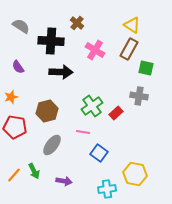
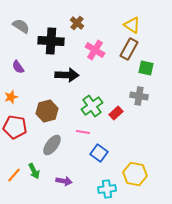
black arrow: moved 6 px right, 3 px down
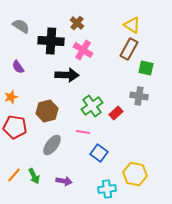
pink cross: moved 12 px left
green arrow: moved 5 px down
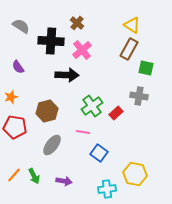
pink cross: moved 1 px left; rotated 18 degrees clockwise
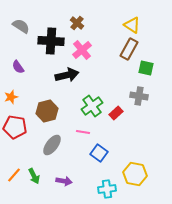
black arrow: rotated 15 degrees counterclockwise
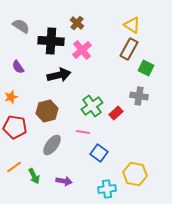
green square: rotated 14 degrees clockwise
black arrow: moved 8 px left
orange line: moved 8 px up; rotated 14 degrees clockwise
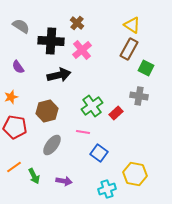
cyan cross: rotated 12 degrees counterclockwise
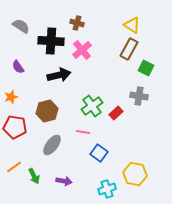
brown cross: rotated 24 degrees counterclockwise
